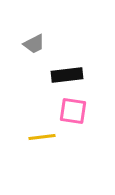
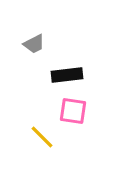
yellow line: rotated 52 degrees clockwise
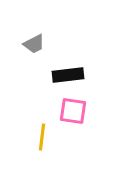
black rectangle: moved 1 px right
yellow line: rotated 52 degrees clockwise
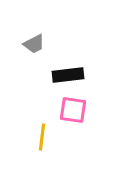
pink square: moved 1 px up
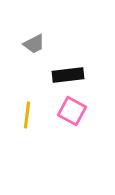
pink square: moved 1 px left, 1 px down; rotated 20 degrees clockwise
yellow line: moved 15 px left, 22 px up
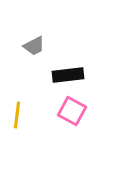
gray trapezoid: moved 2 px down
yellow line: moved 10 px left
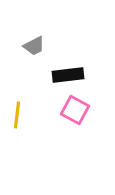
pink square: moved 3 px right, 1 px up
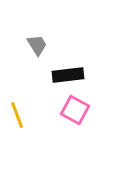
gray trapezoid: moved 3 px right, 1 px up; rotated 95 degrees counterclockwise
yellow line: rotated 28 degrees counterclockwise
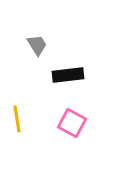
pink square: moved 3 px left, 13 px down
yellow line: moved 4 px down; rotated 12 degrees clockwise
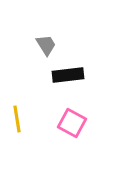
gray trapezoid: moved 9 px right
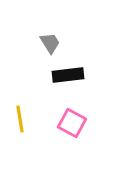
gray trapezoid: moved 4 px right, 2 px up
yellow line: moved 3 px right
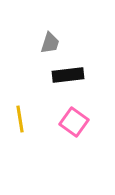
gray trapezoid: rotated 50 degrees clockwise
pink square: moved 2 px right, 1 px up; rotated 8 degrees clockwise
